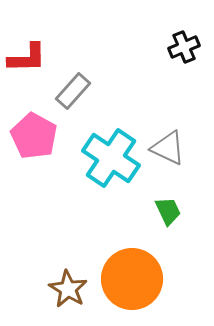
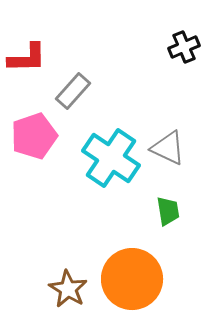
pink pentagon: rotated 24 degrees clockwise
green trapezoid: rotated 16 degrees clockwise
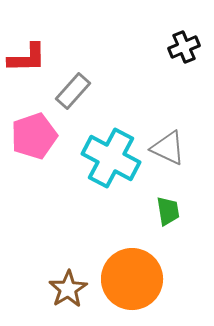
cyan cross: rotated 6 degrees counterclockwise
brown star: rotated 9 degrees clockwise
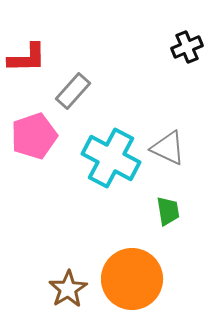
black cross: moved 3 px right
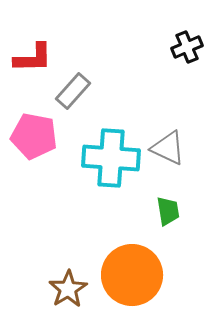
red L-shape: moved 6 px right
pink pentagon: rotated 30 degrees clockwise
cyan cross: rotated 24 degrees counterclockwise
orange circle: moved 4 px up
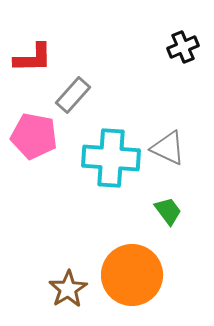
black cross: moved 4 px left
gray rectangle: moved 4 px down
green trapezoid: rotated 28 degrees counterclockwise
